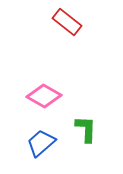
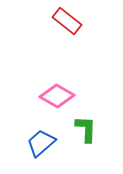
red rectangle: moved 1 px up
pink diamond: moved 13 px right
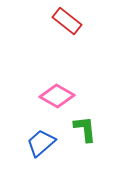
green L-shape: moved 1 px left; rotated 8 degrees counterclockwise
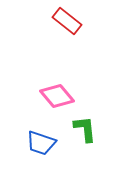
pink diamond: rotated 20 degrees clockwise
blue trapezoid: rotated 120 degrees counterclockwise
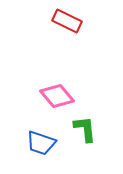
red rectangle: rotated 12 degrees counterclockwise
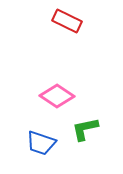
pink diamond: rotated 16 degrees counterclockwise
green L-shape: rotated 96 degrees counterclockwise
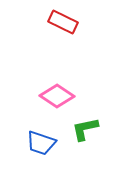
red rectangle: moved 4 px left, 1 px down
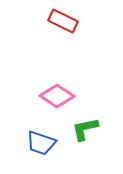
red rectangle: moved 1 px up
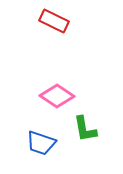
red rectangle: moved 9 px left
green L-shape: rotated 88 degrees counterclockwise
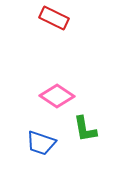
red rectangle: moved 3 px up
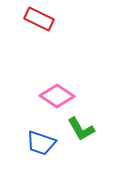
red rectangle: moved 15 px left, 1 px down
green L-shape: moved 4 px left; rotated 20 degrees counterclockwise
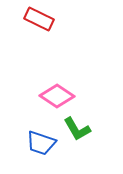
green L-shape: moved 4 px left
